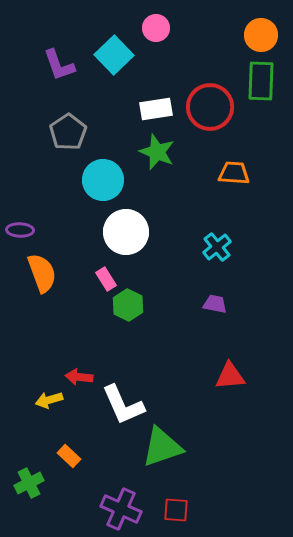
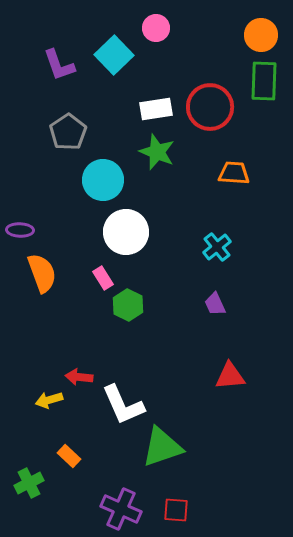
green rectangle: moved 3 px right
pink rectangle: moved 3 px left, 1 px up
purple trapezoid: rotated 125 degrees counterclockwise
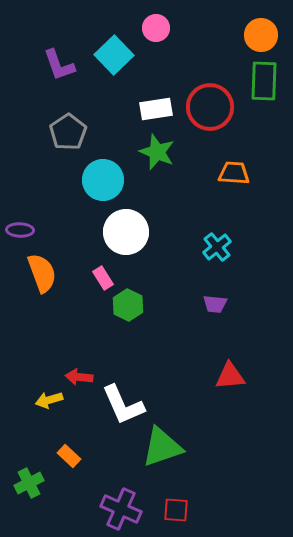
purple trapezoid: rotated 60 degrees counterclockwise
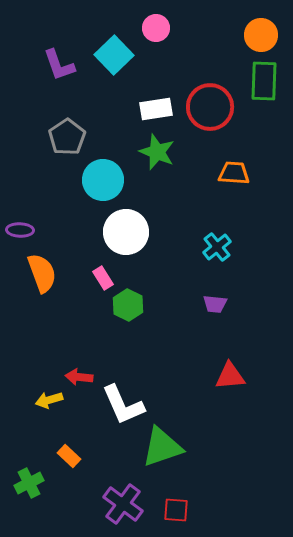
gray pentagon: moved 1 px left, 5 px down
purple cross: moved 2 px right, 5 px up; rotated 12 degrees clockwise
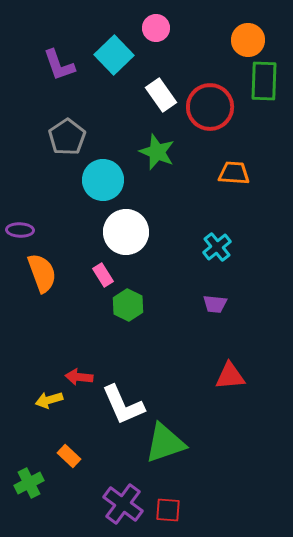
orange circle: moved 13 px left, 5 px down
white rectangle: moved 5 px right, 14 px up; rotated 64 degrees clockwise
pink rectangle: moved 3 px up
green triangle: moved 3 px right, 4 px up
red square: moved 8 px left
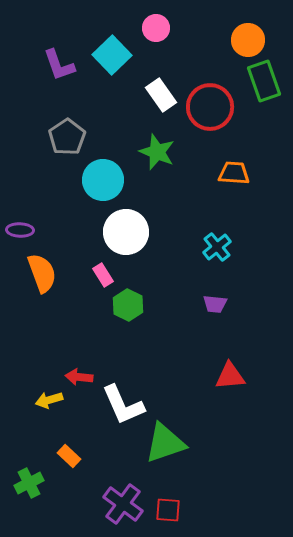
cyan square: moved 2 px left
green rectangle: rotated 21 degrees counterclockwise
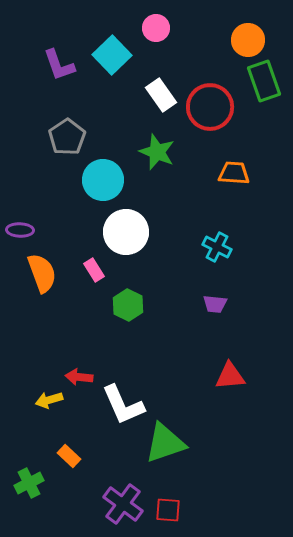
cyan cross: rotated 24 degrees counterclockwise
pink rectangle: moved 9 px left, 5 px up
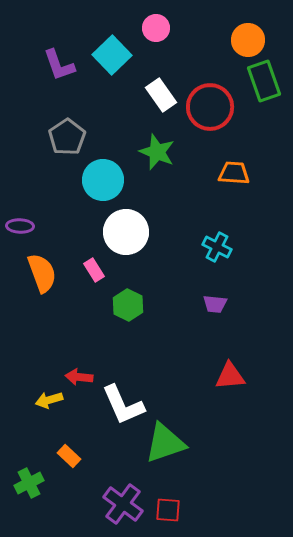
purple ellipse: moved 4 px up
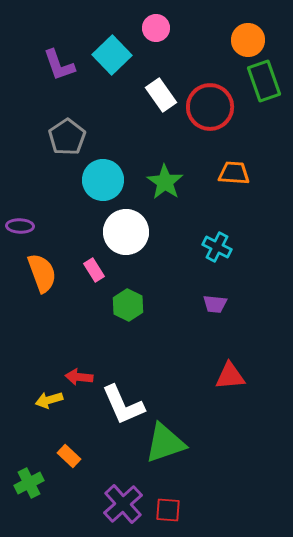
green star: moved 8 px right, 30 px down; rotated 12 degrees clockwise
purple cross: rotated 12 degrees clockwise
